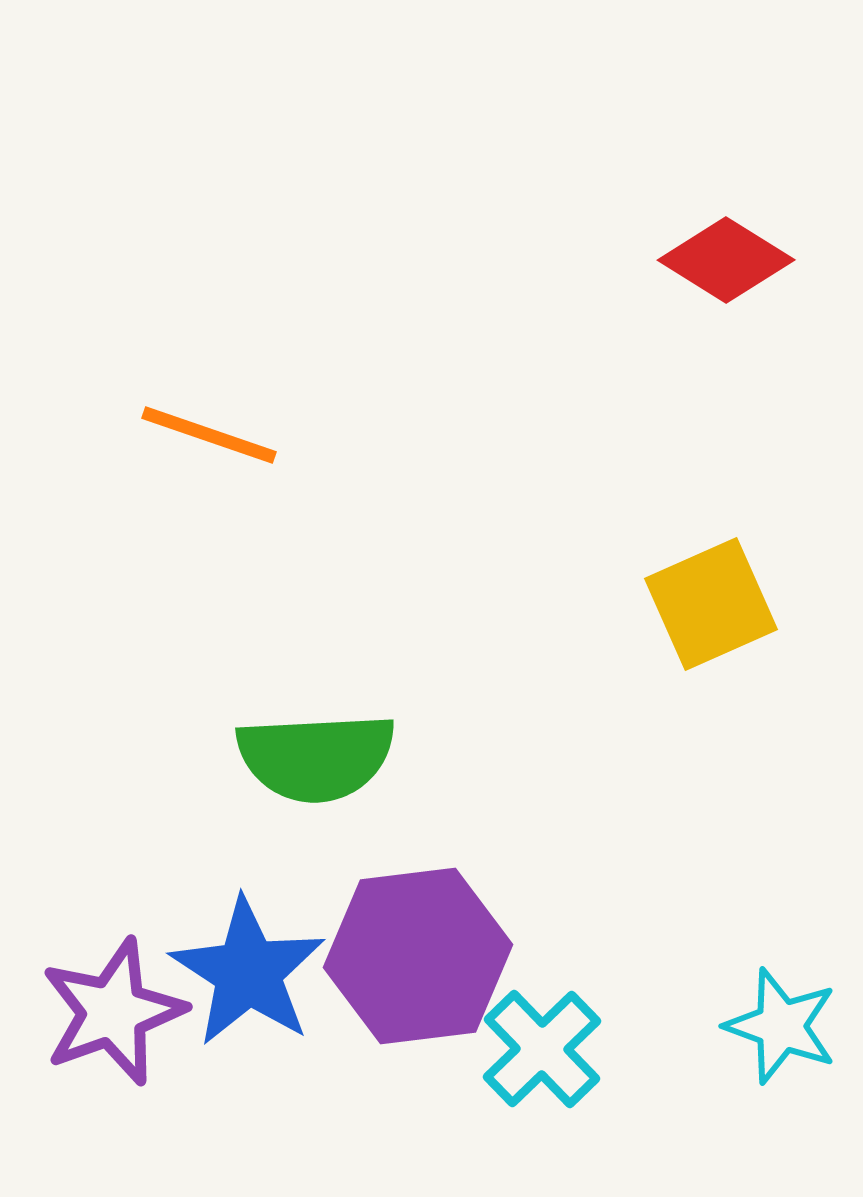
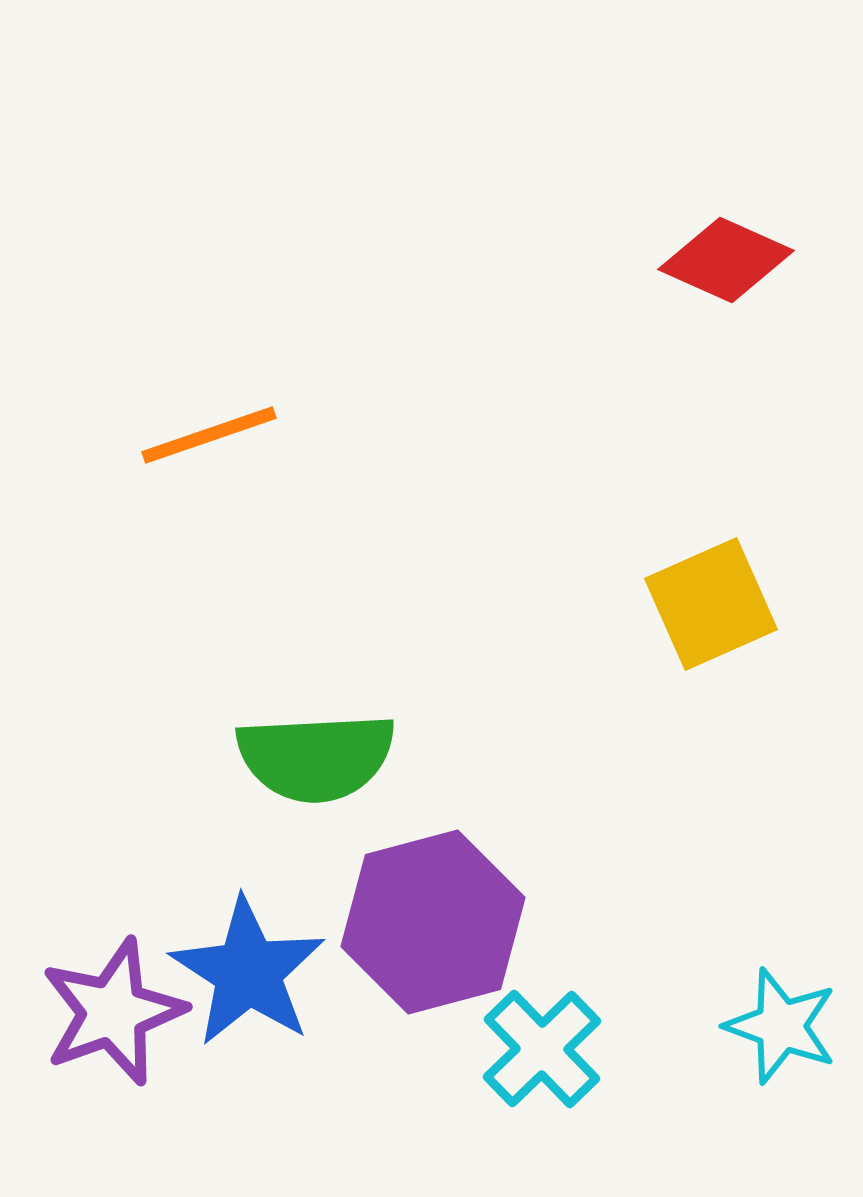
red diamond: rotated 8 degrees counterclockwise
orange line: rotated 38 degrees counterclockwise
purple hexagon: moved 15 px right, 34 px up; rotated 8 degrees counterclockwise
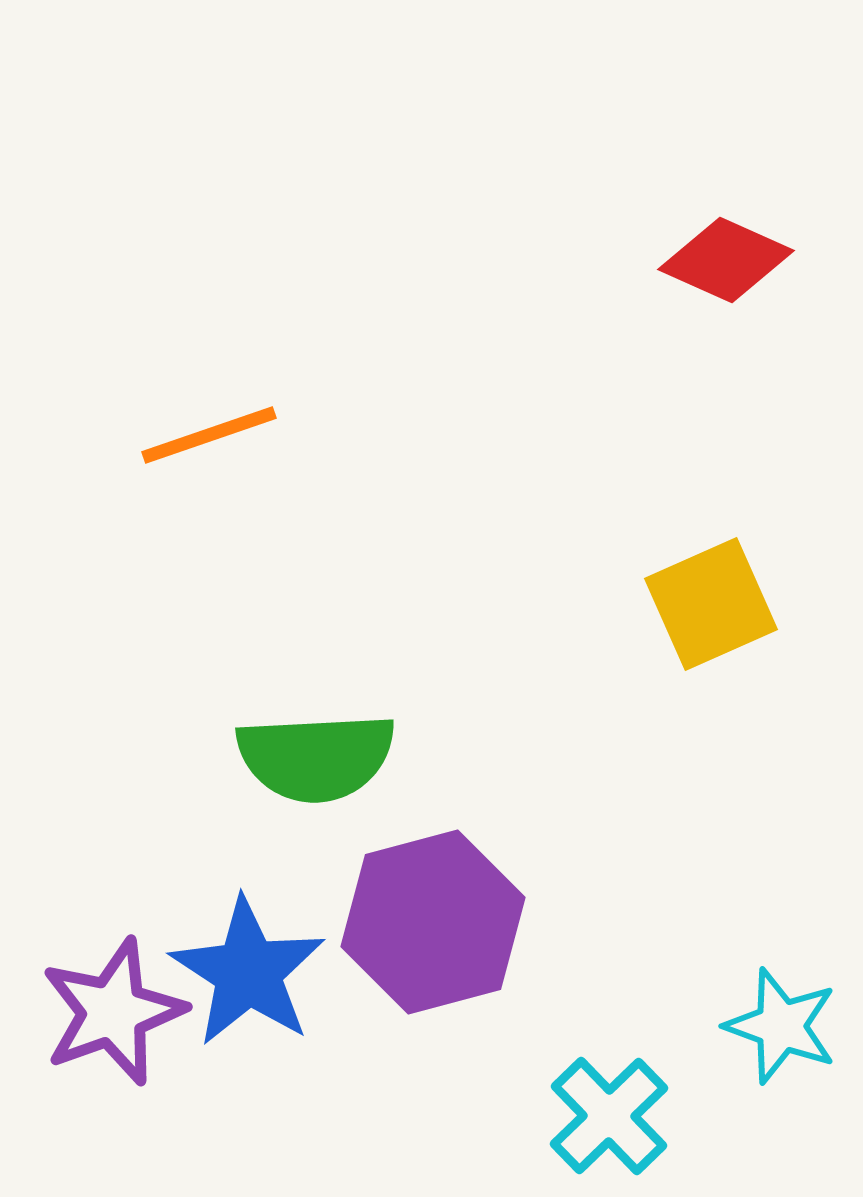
cyan cross: moved 67 px right, 67 px down
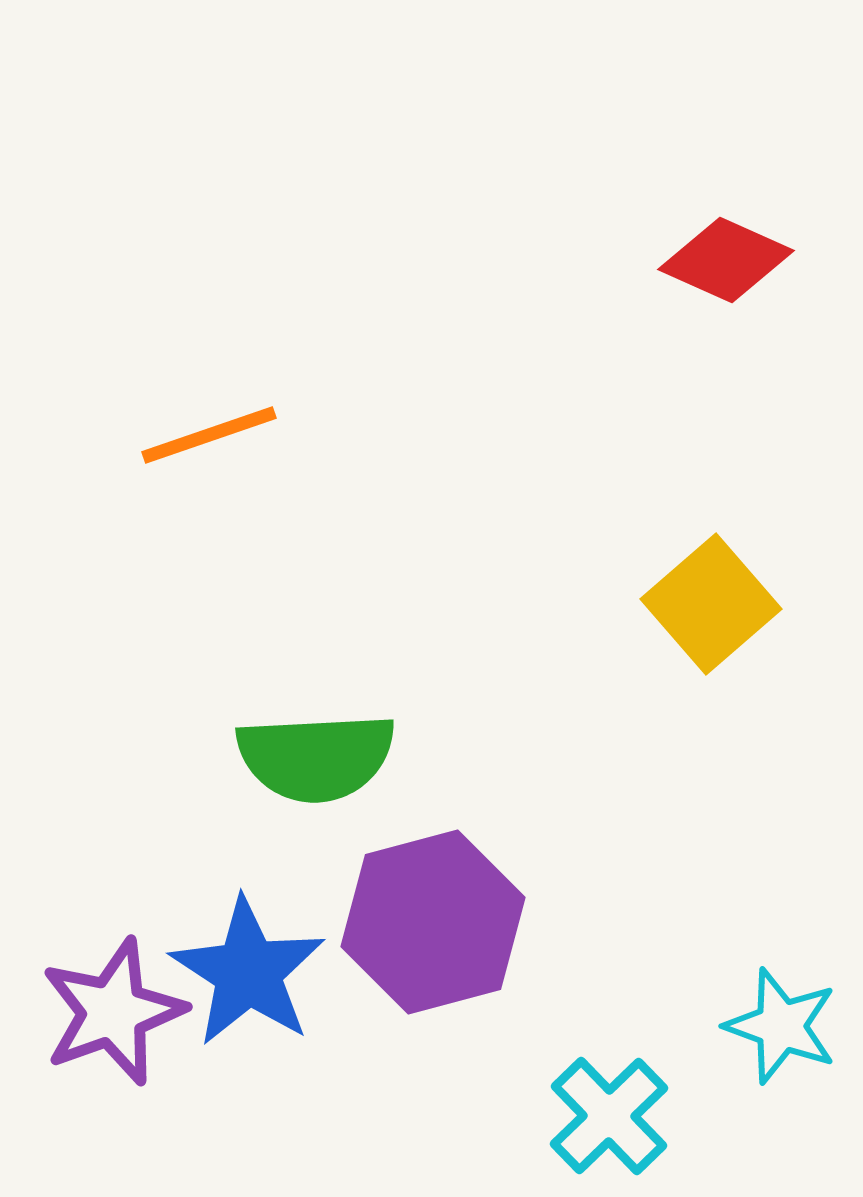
yellow square: rotated 17 degrees counterclockwise
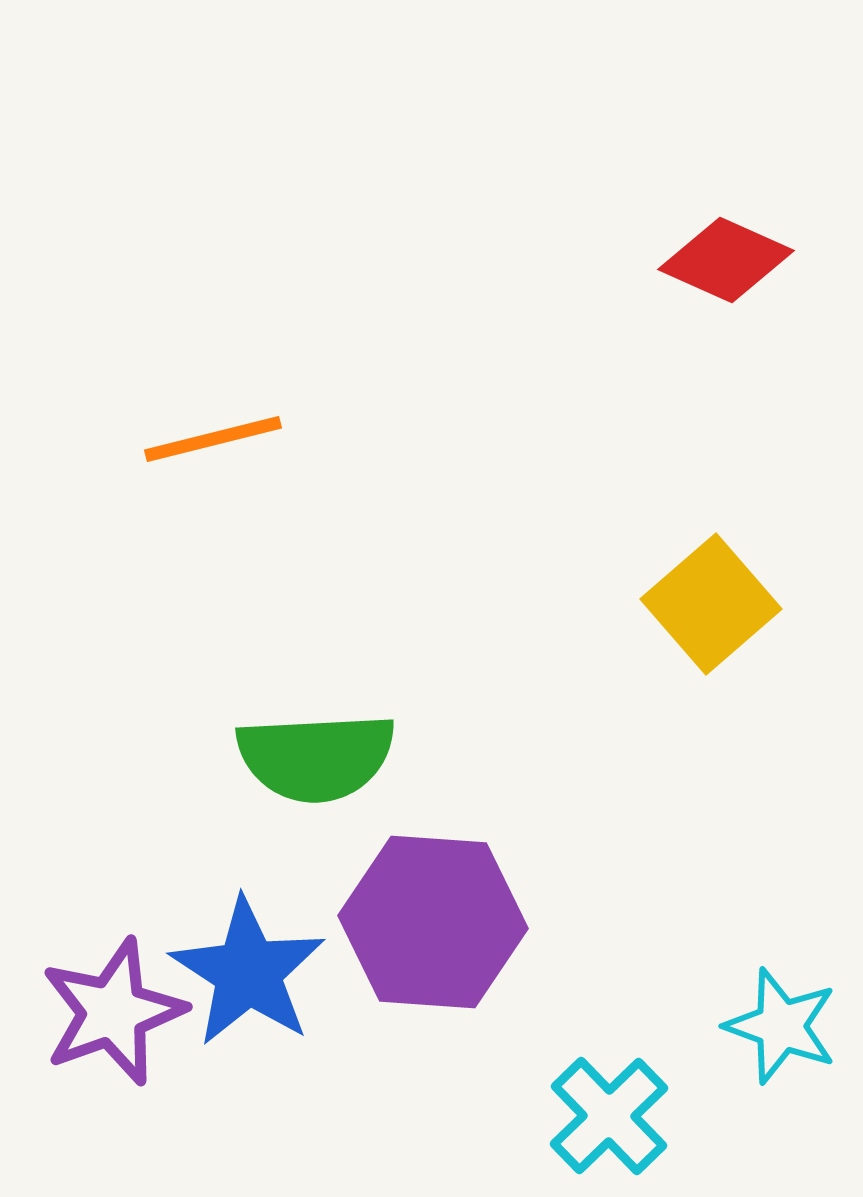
orange line: moved 4 px right, 4 px down; rotated 5 degrees clockwise
purple hexagon: rotated 19 degrees clockwise
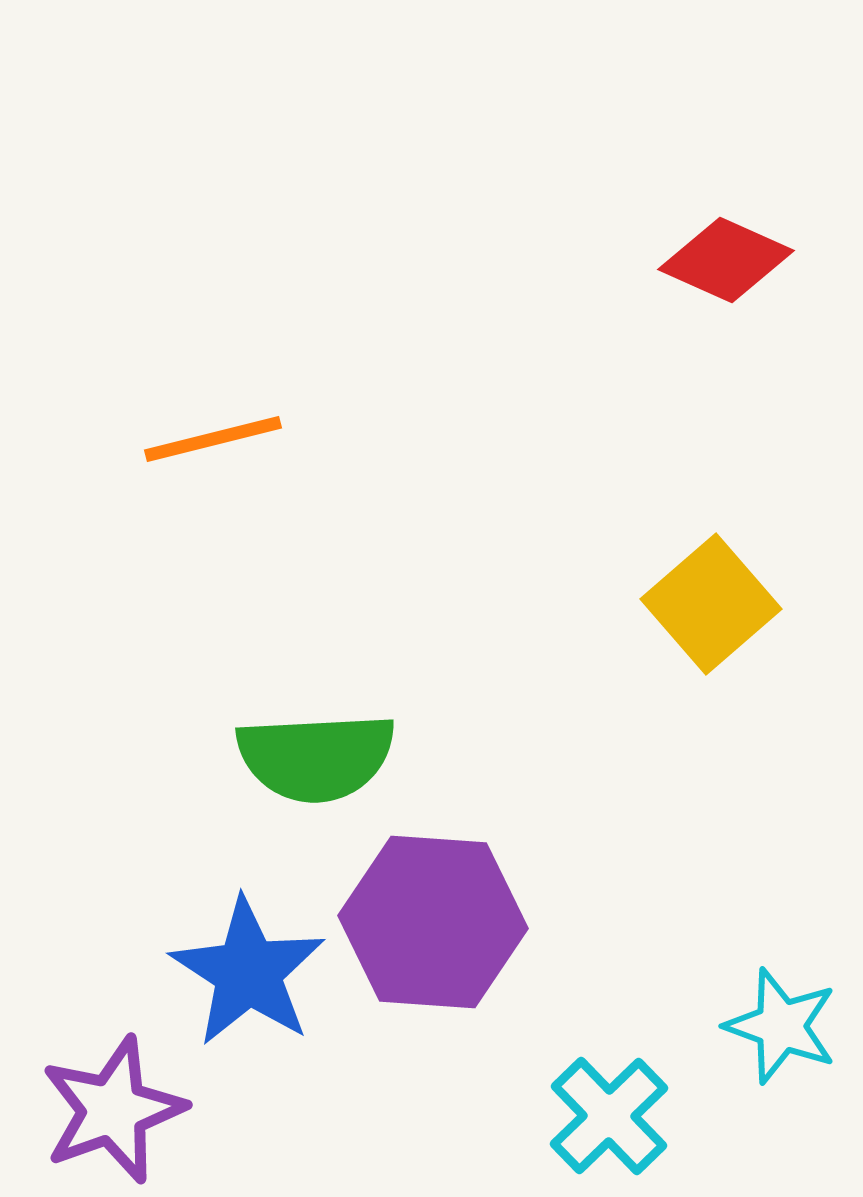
purple star: moved 98 px down
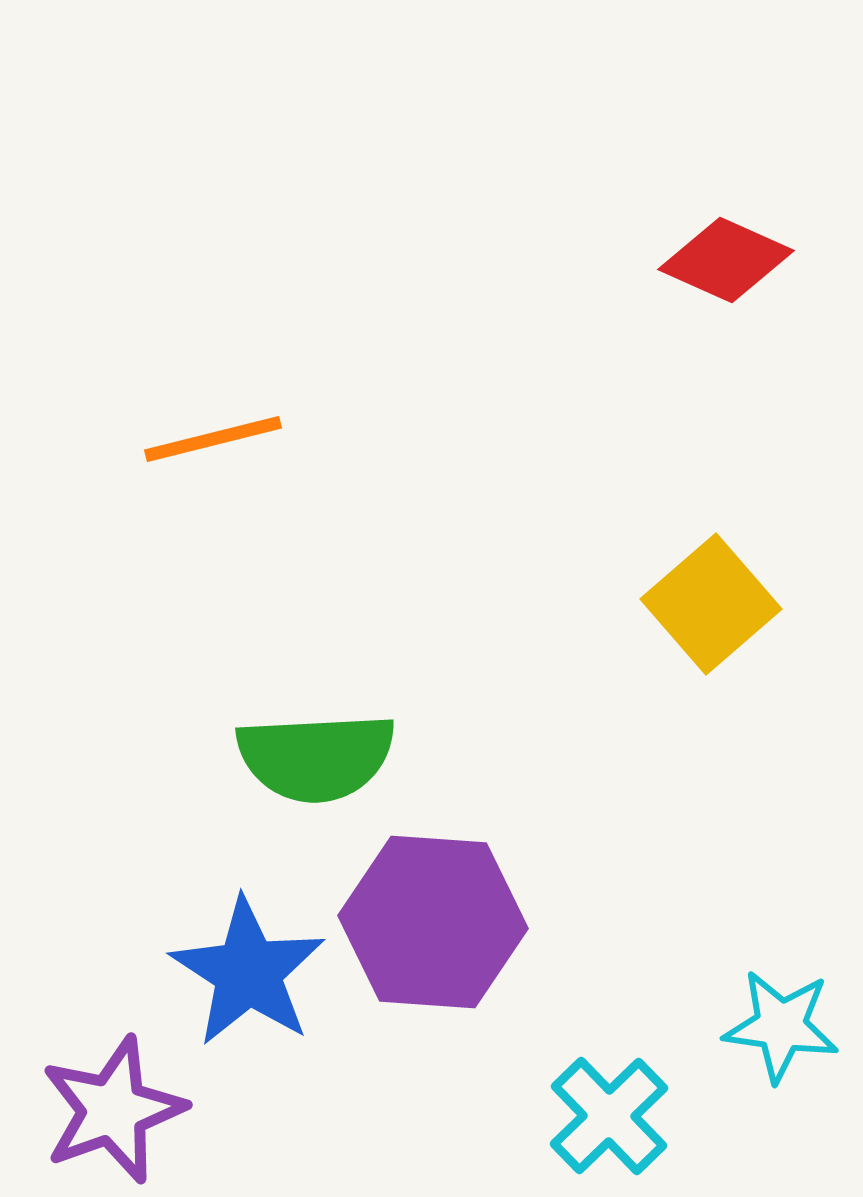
cyan star: rotated 12 degrees counterclockwise
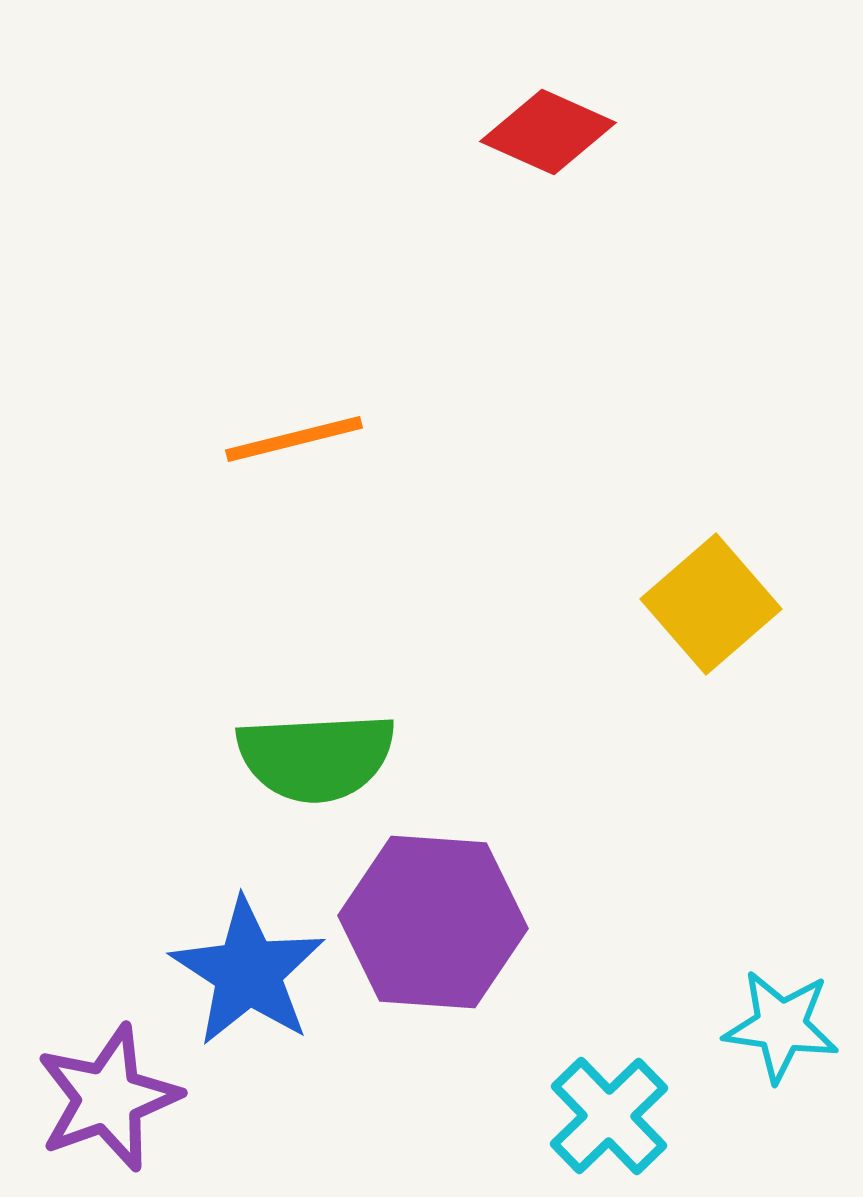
red diamond: moved 178 px left, 128 px up
orange line: moved 81 px right
purple star: moved 5 px left, 12 px up
